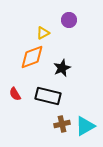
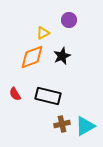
black star: moved 12 px up
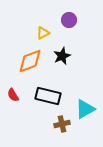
orange diamond: moved 2 px left, 4 px down
red semicircle: moved 2 px left, 1 px down
cyan triangle: moved 17 px up
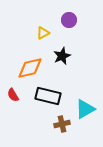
orange diamond: moved 7 px down; rotated 8 degrees clockwise
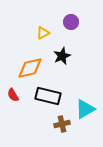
purple circle: moved 2 px right, 2 px down
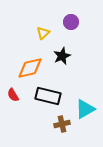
yellow triangle: rotated 16 degrees counterclockwise
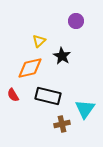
purple circle: moved 5 px right, 1 px up
yellow triangle: moved 4 px left, 8 px down
black star: rotated 18 degrees counterclockwise
cyan triangle: rotated 25 degrees counterclockwise
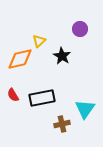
purple circle: moved 4 px right, 8 px down
orange diamond: moved 10 px left, 9 px up
black rectangle: moved 6 px left, 2 px down; rotated 25 degrees counterclockwise
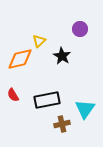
black rectangle: moved 5 px right, 2 px down
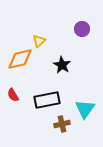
purple circle: moved 2 px right
black star: moved 9 px down
